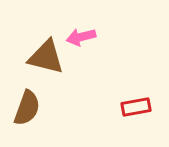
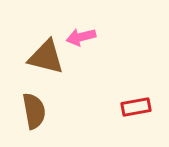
brown semicircle: moved 7 px right, 3 px down; rotated 30 degrees counterclockwise
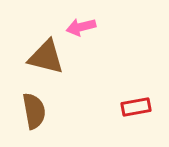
pink arrow: moved 10 px up
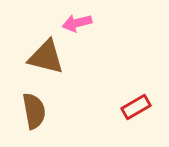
pink arrow: moved 4 px left, 4 px up
red rectangle: rotated 20 degrees counterclockwise
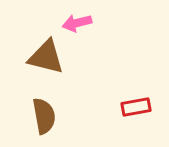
red rectangle: rotated 20 degrees clockwise
brown semicircle: moved 10 px right, 5 px down
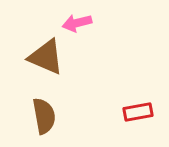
brown triangle: rotated 9 degrees clockwise
red rectangle: moved 2 px right, 5 px down
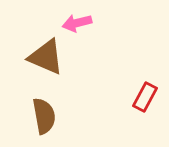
red rectangle: moved 7 px right, 15 px up; rotated 52 degrees counterclockwise
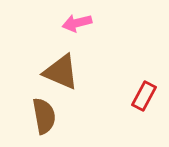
brown triangle: moved 15 px right, 15 px down
red rectangle: moved 1 px left, 1 px up
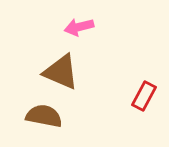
pink arrow: moved 2 px right, 4 px down
brown semicircle: rotated 69 degrees counterclockwise
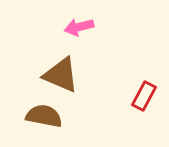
brown triangle: moved 3 px down
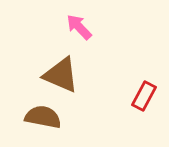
pink arrow: rotated 60 degrees clockwise
brown semicircle: moved 1 px left, 1 px down
